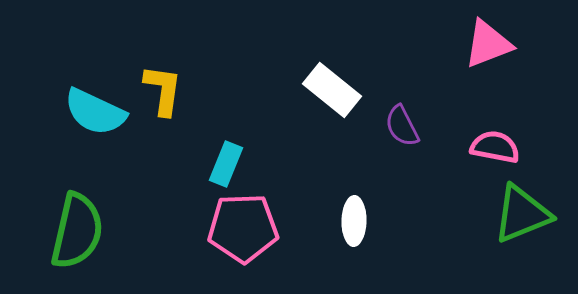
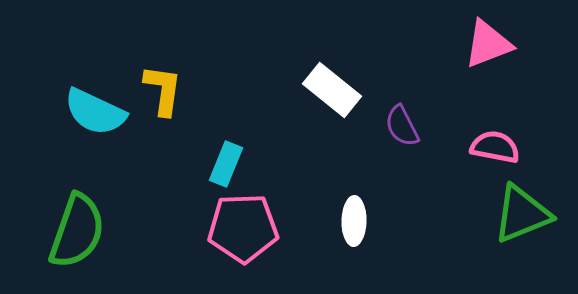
green semicircle: rotated 6 degrees clockwise
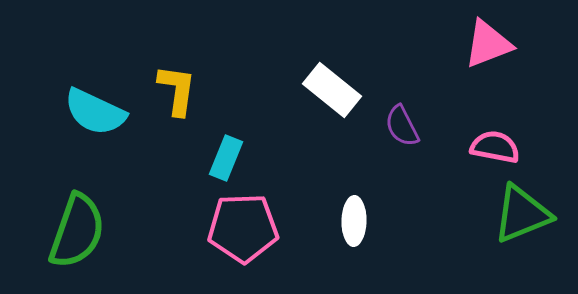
yellow L-shape: moved 14 px right
cyan rectangle: moved 6 px up
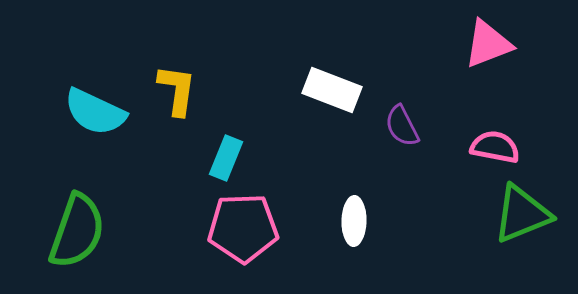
white rectangle: rotated 18 degrees counterclockwise
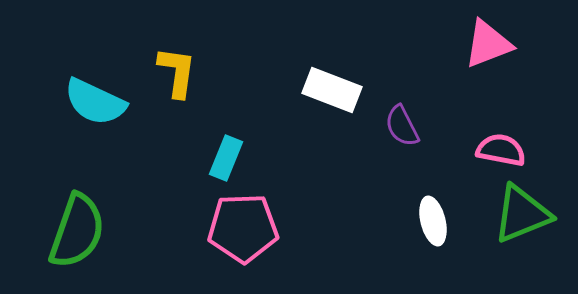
yellow L-shape: moved 18 px up
cyan semicircle: moved 10 px up
pink semicircle: moved 6 px right, 3 px down
white ellipse: moved 79 px right; rotated 15 degrees counterclockwise
